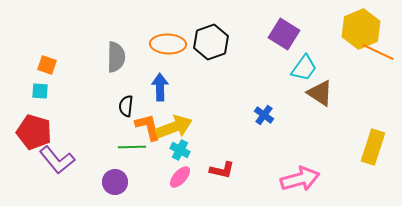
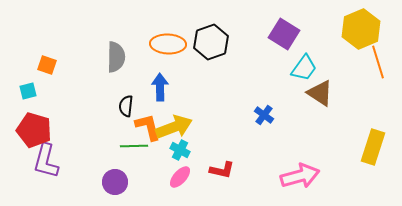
orange line: moved 10 px down; rotated 48 degrees clockwise
cyan square: moved 12 px left; rotated 18 degrees counterclockwise
red pentagon: moved 2 px up
green line: moved 2 px right, 1 px up
purple L-shape: moved 11 px left, 1 px down; rotated 54 degrees clockwise
pink arrow: moved 3 px up
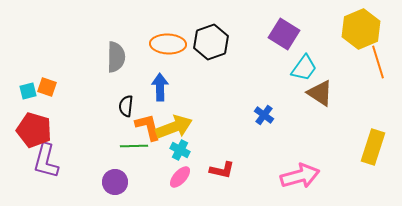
orange square: moved 22 px down
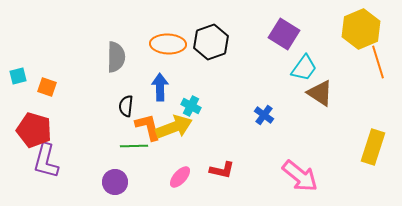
cyan square: moved 10 px left, 15 px up
cyan cross: moved 11 px right, 44 px up
pink arrow: rotated 54 degrees clockwise
